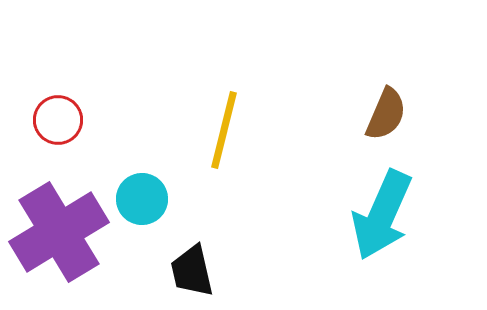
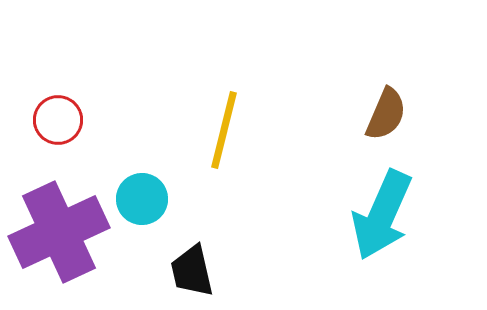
purple cross: rotated 6 degrees clockwise
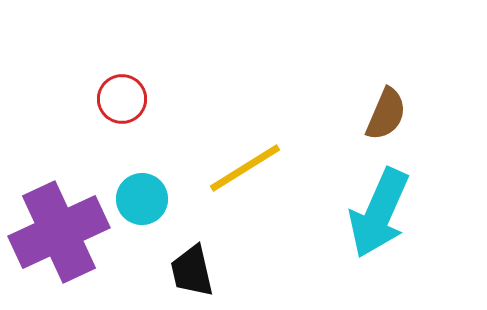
red circle: moved 64 px right, 21 px up
yellow line: moved 21 px right, 38 px down; rotated 44 degrees clockwise
cyan arrow: moved 3 px left, 2 px up
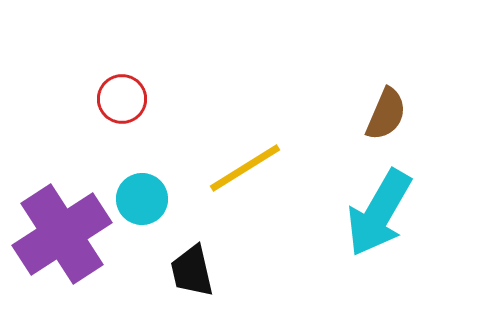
cyan arrow: rotated 6 degrees clockwise
purple cross: moved 3 px right, 2 px down; rotated 8 degrees counterclockwise
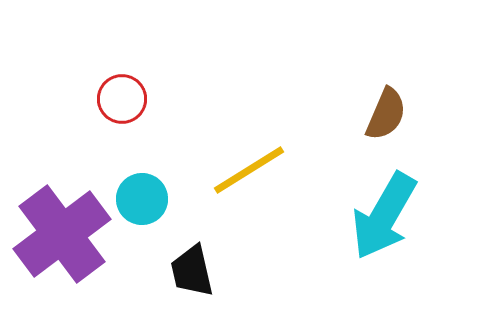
yellow line: moved 4 px right, 2 px down
cyan arrow: moved 5 px right, 3 px down
purple cross: rotated 4 degrees counterclockwise
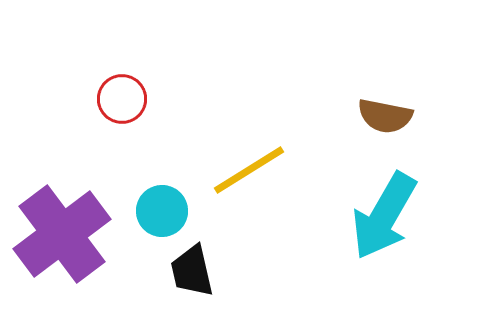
brown semicircle: moved 1 px left, 2 px down; rotated 78 degrees clockwise
cyan circle: moved 20 px right, 12 px down
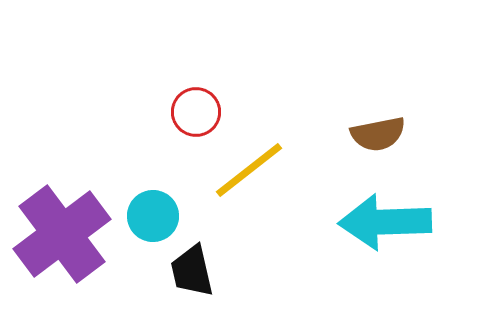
red circle: moved 74 px right, 13 px down
brown semicircle: moved 7 px left, 18 px down; rotated 22 degrees counterclockwise
yellow line: rotated 6 degrees counterclockwise
cyan circle: moved 9 px left, 5 px down
cyan arrow: moved 1 px right, 6 px down; rotated 58 degrees clockwise
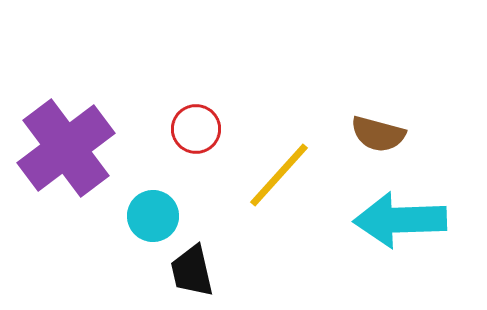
red circle: moved 17 px down
brown semicircle: rotated 26 degrees clockwise
yellow line: moved 30 px right, 5 px down; rotated 10 degrees counterclockwise
cyan arrow: moved 15 px right, 2 px up
purple cross: moved 4 px right, 86 px up
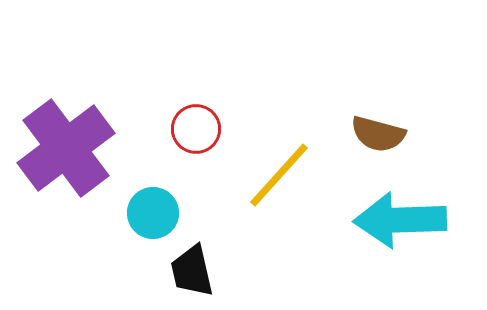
cyan circle: moved 3 px up
